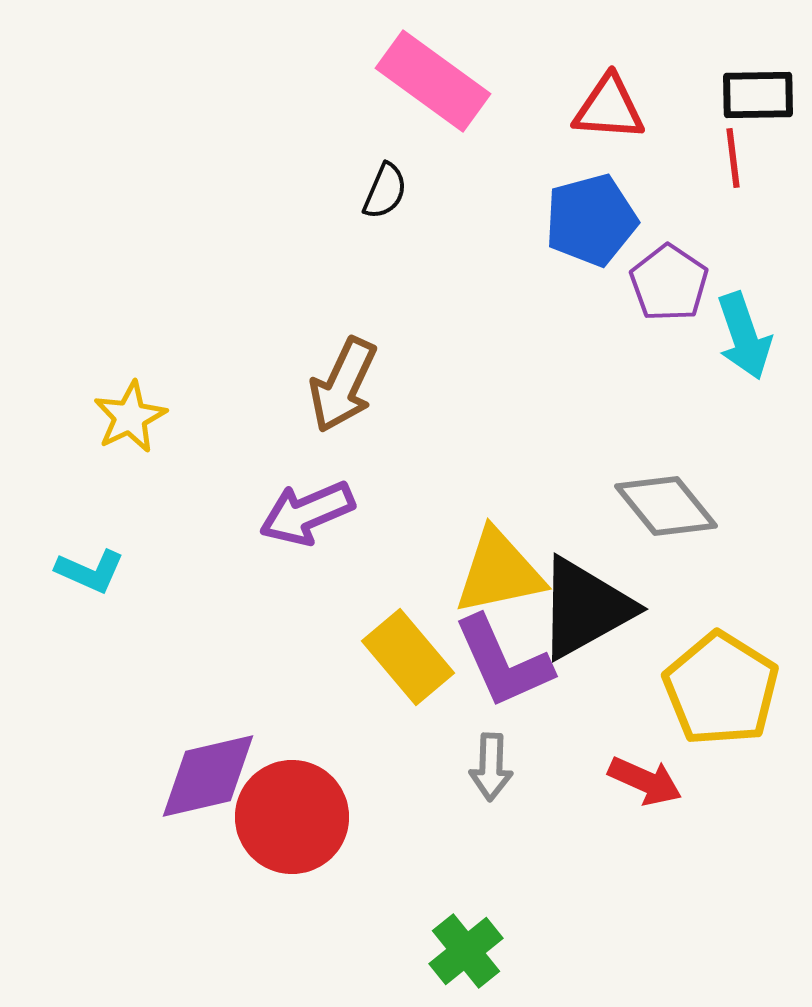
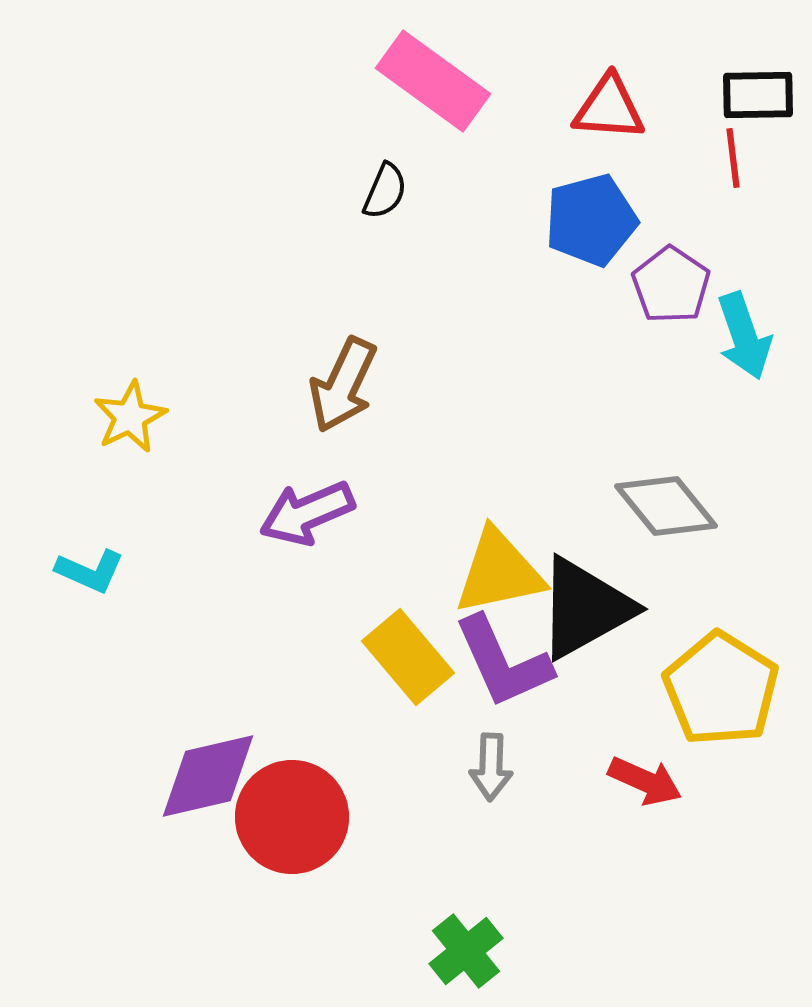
purple pentagon: moved 2 px right, 2 px down
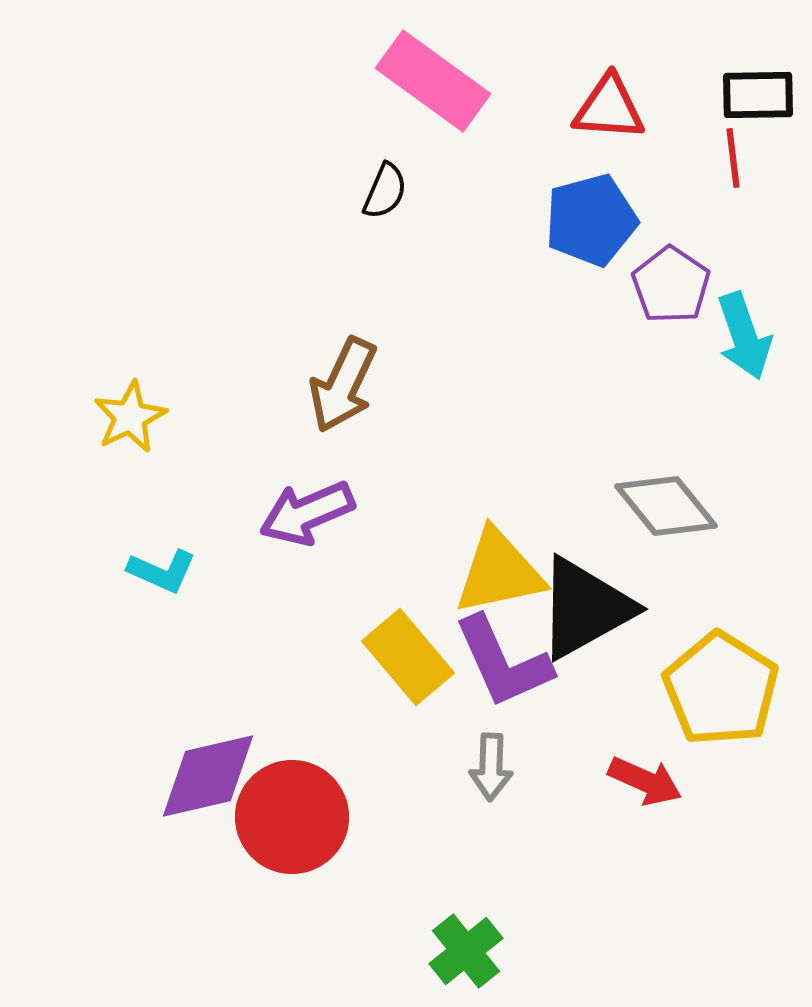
cyan L-shape: moved 72 px right
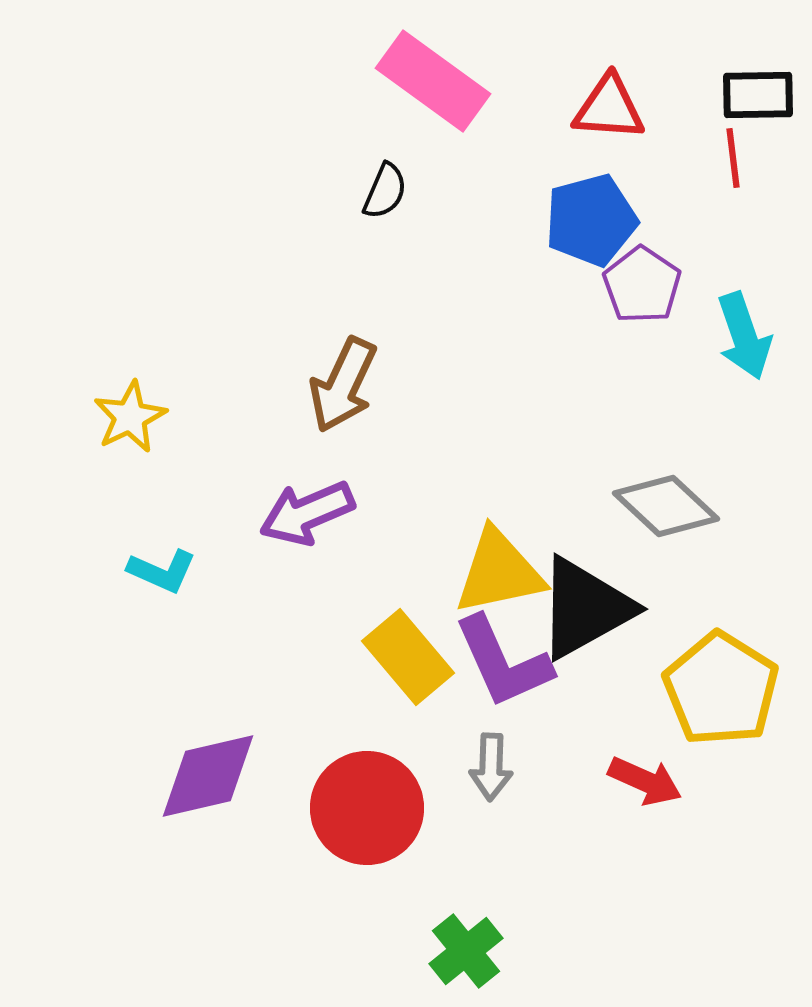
purple pentagon: moved 29 px left
gray diamond: rotated 8 degrees counterclockwise
red circle: moved 75 px right, 9 px up
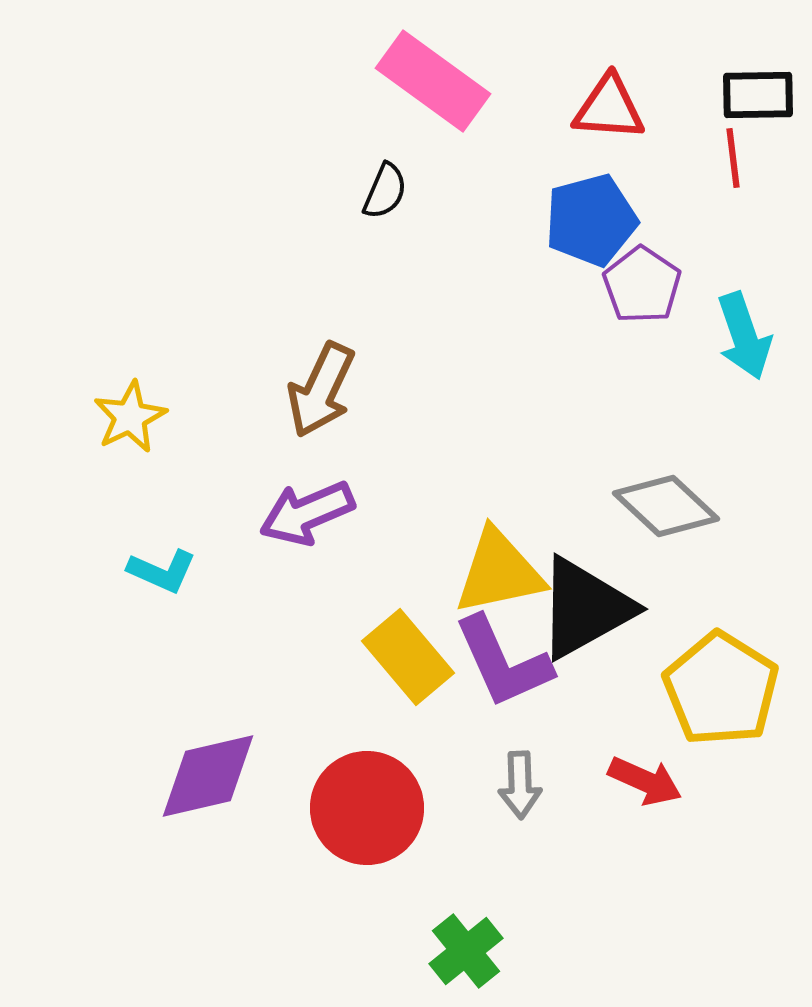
brown arrow: moved 22 px left, 5 px down
gray arrow: moved 29 px right, 18 px down; rotated 4 degrees counterclockwise
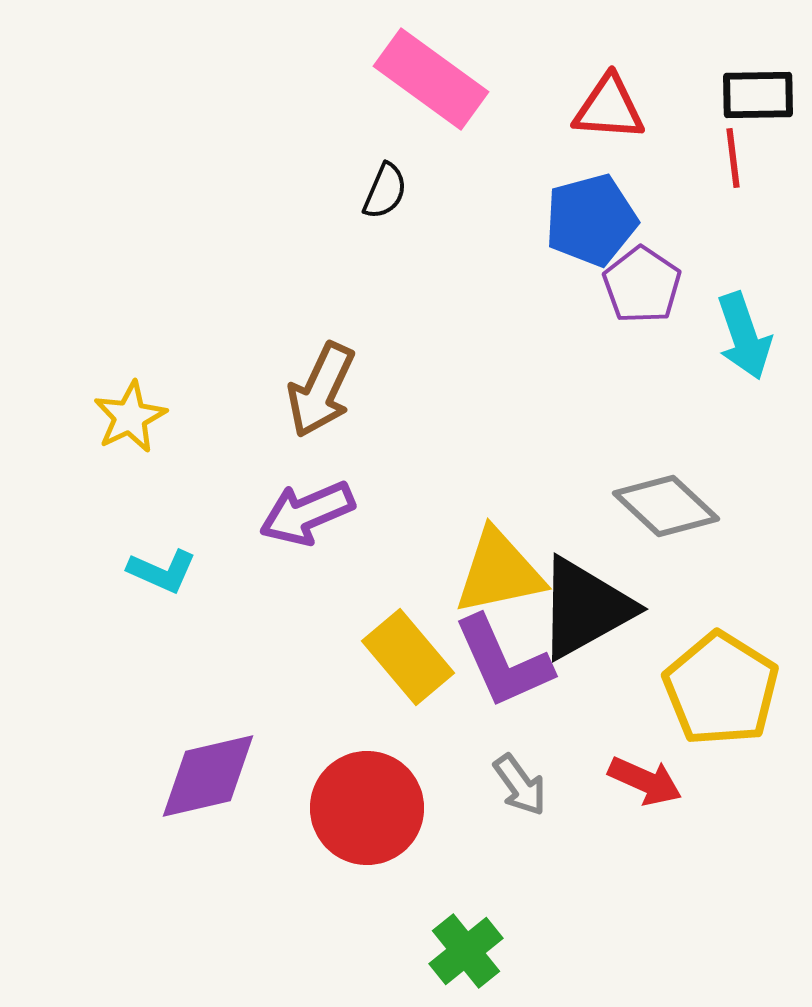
pink rectangle: moved 2 px left, 2 px up
gray arrow: rotated 34 degrees counterclockwise
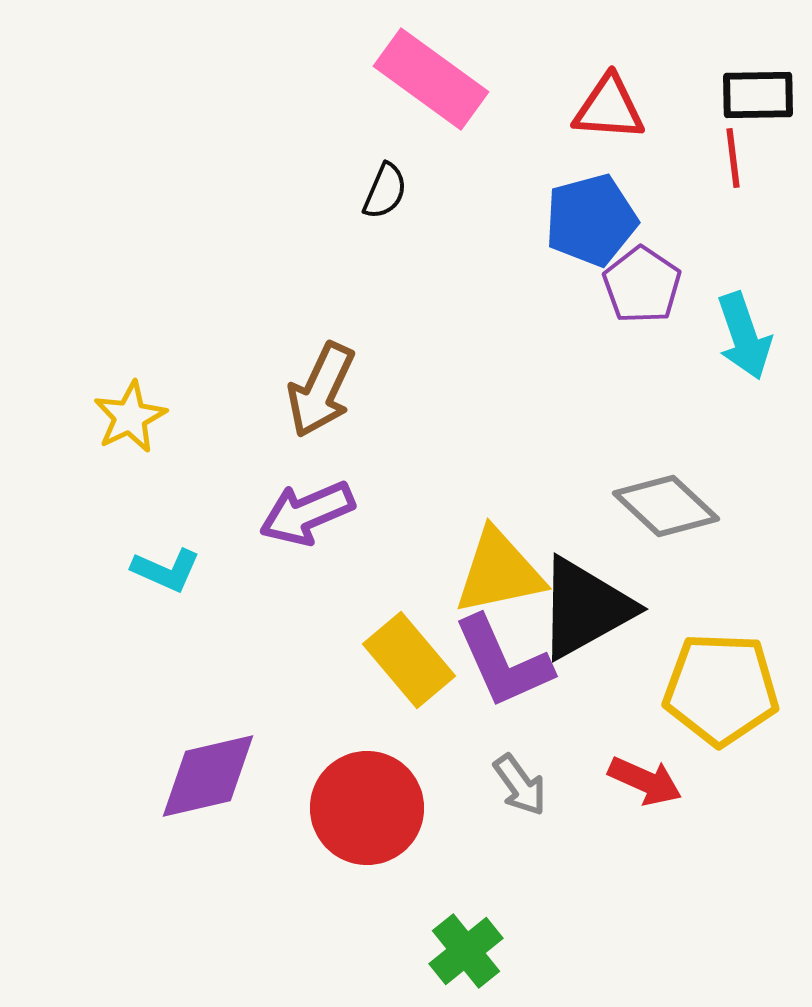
cyan L-shape: moved 4 px right, 1 px up
yellow rectangle: moved 1 px right, 3 px down
yellow pentagon: rotated 30 degrees counterclockwise
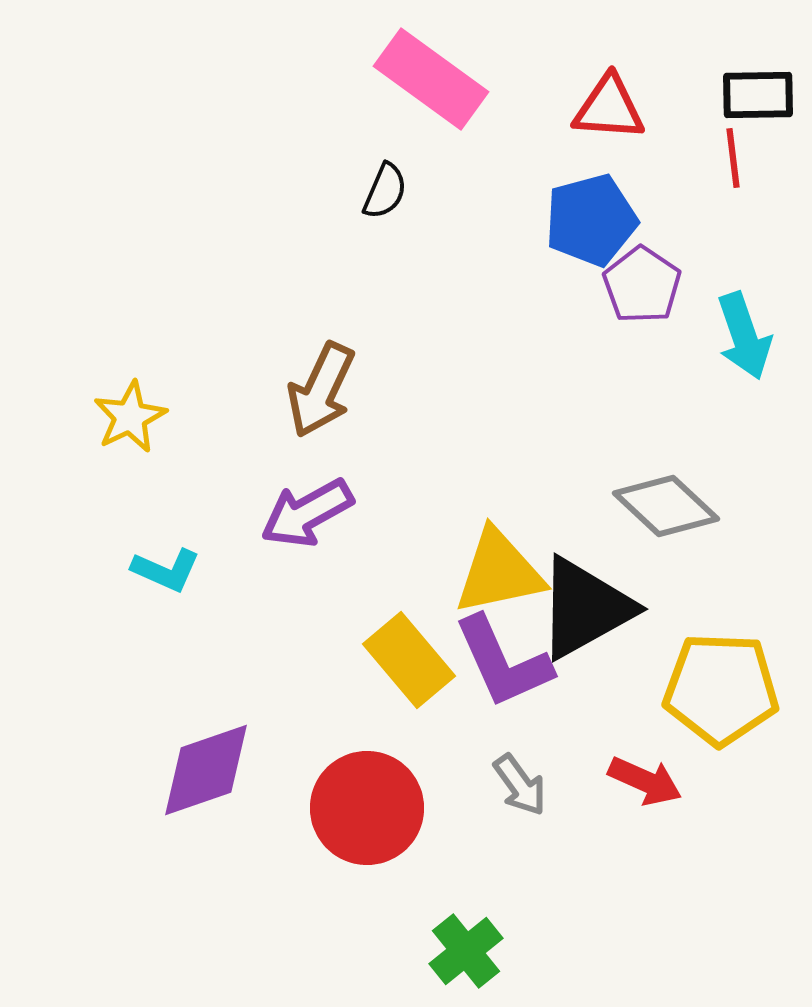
purple arrow: rotated 6 degrees counterclockwise
purple diamond: moved 2 px left, 6 px up; rotated 6 degrees counterclockwise
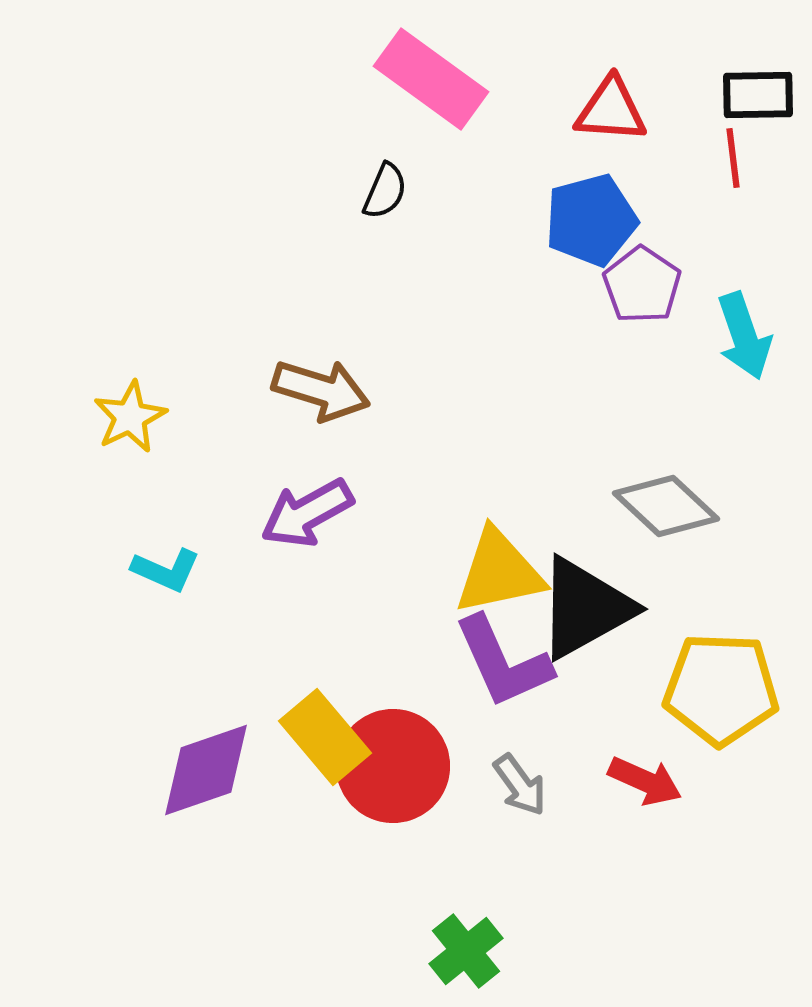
red triangle: moved 2 px right, 2 px down
brown arrow: rotated 98 degrees counterclockwise
yellow rectangle: moved 84 px left, 77 px down
red circle: moved 26 px right, 42 px up
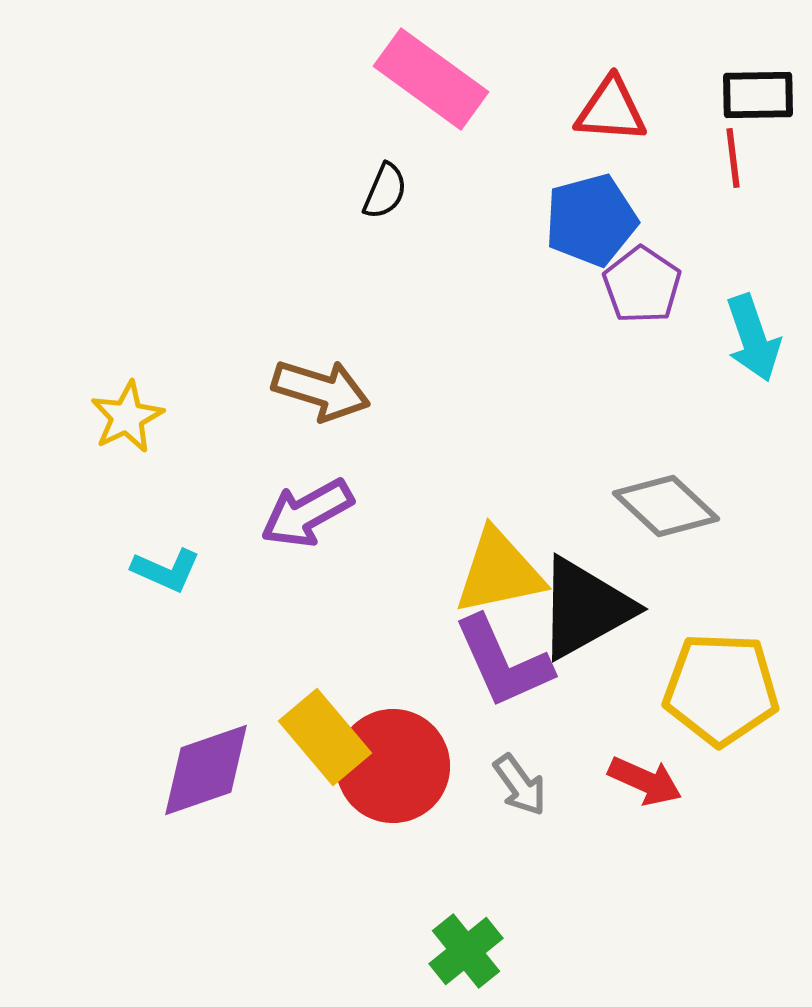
cyan arrow: moved 9 px right, 2 px down
yellow star: moved 3 px left
